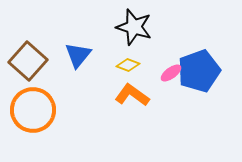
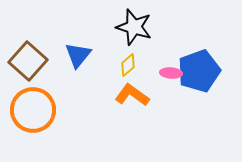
yellow diamond: rotated 60 degrees counterclockwise
pink ellipse: rotated 40 degrees clockwise
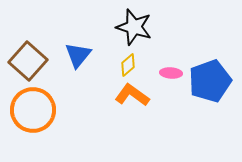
blue pentagon: moved 11 px right, 10 px down
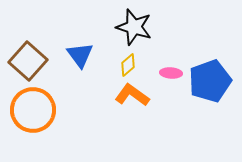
blue triangle: moved 2 px right; rotated 16 degrees counterclockwise
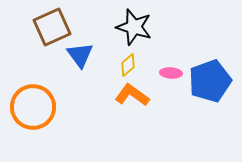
brown square: moved 24 px right, 34 px up; rotated 24 degrees clockwise
orange circle: moved 3 px up
